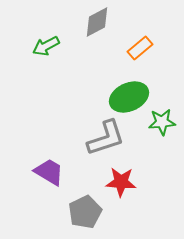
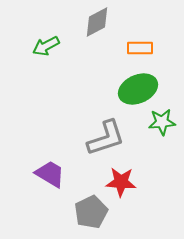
orange rectangle: rotated 40 degrees clockwise
green ellipse: moved 9 px right, 8 px up
purple trapezoid: moved 1 px right, 2 px down
gray pentagon: moved 6 px right
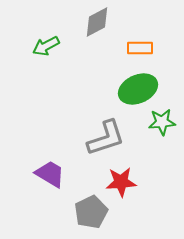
red star: rotated 8 degrees counterclockwise
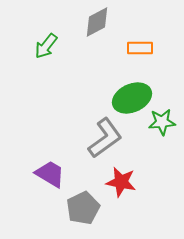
green arrow: rotated 24 degrees counterclockwise
green ellipse: moved 6 px left, 9 px down
gray L-shape: moved 1 px left; rotated 18 degrees counterclockwise
red star: rotated 16 degrees clockwise
gray pentagon: moved 8 px left, 4 px up
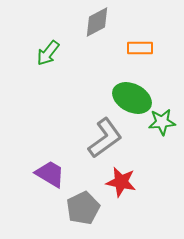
green arrow: moved 2 px right, 7 px down
green ellipse: rotated 51 degrees clockwise
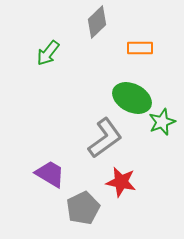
gray diamond: rotated 16 degrees counterclockwise
green star: rotated 16 degrees counterclockwise
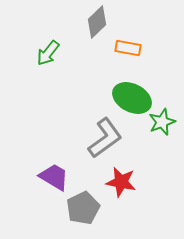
orange rectangle: moved 12 px left; rotated 10 degrees clockwise
purple trapezoid: moved 4 px right, 3 px down
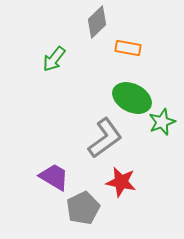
green arrow: moved 6 px right, 6 px down
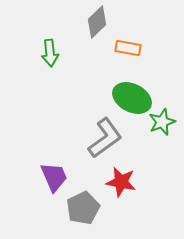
green arrow: moved 4 px left, 6 px up; rotated 44 degrees counterclockwise
purple trapezoid: rotated 36 degrees clockwise
